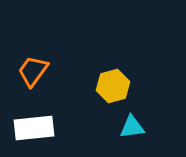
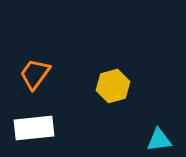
orange trapezoid: moved 2 px right, 3 px down
cyan triangle: moved 27 px right, 13 px down
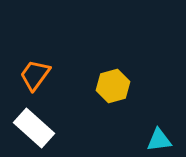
orange trapezoid: moved 1 px down
white rectangle: rotated 48 degrees clockwise
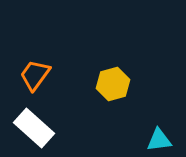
yellow hexagon: moved 2 px up
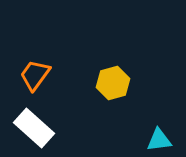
yellow hexagon: moved 1 px up
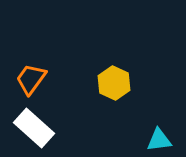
orange trapezoid: moved 4 px left, 4 px down
yellow hexagon: moved 1 px right; rotated 20 degrees counterclockwise
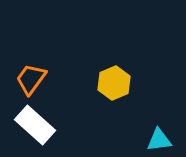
yellow hexagon: rotated 12 degrees clockwise
white rectangle: moved 1 px right, 3 px up
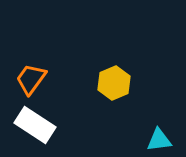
white rectangle: rotated 9 degrees counterclockwise
